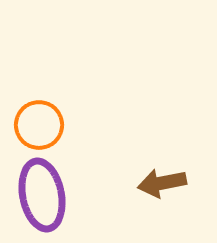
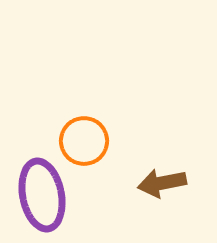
orange circle: moved 45 px right, 16 px down
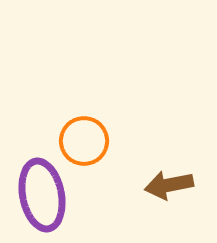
brown arrow: moved 7 px right, 2 px down
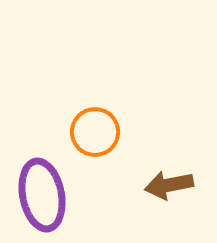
orange circle: moved 11 px right, 9 px up
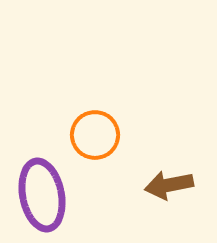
orange circle: moved 3 px down
